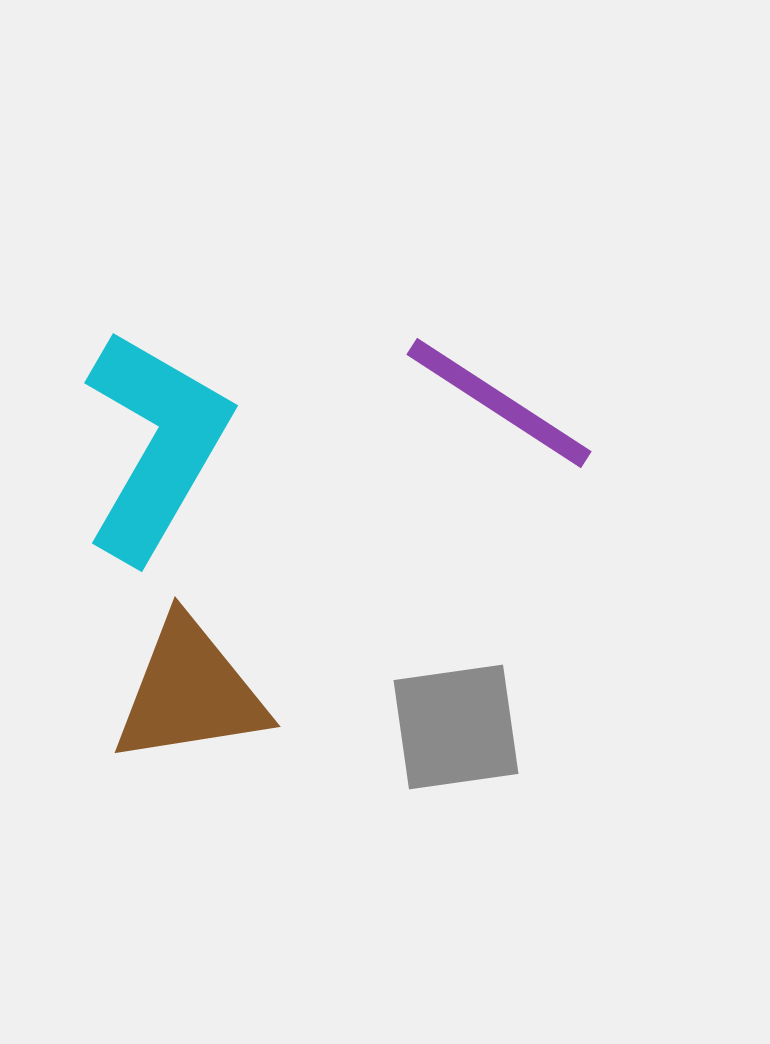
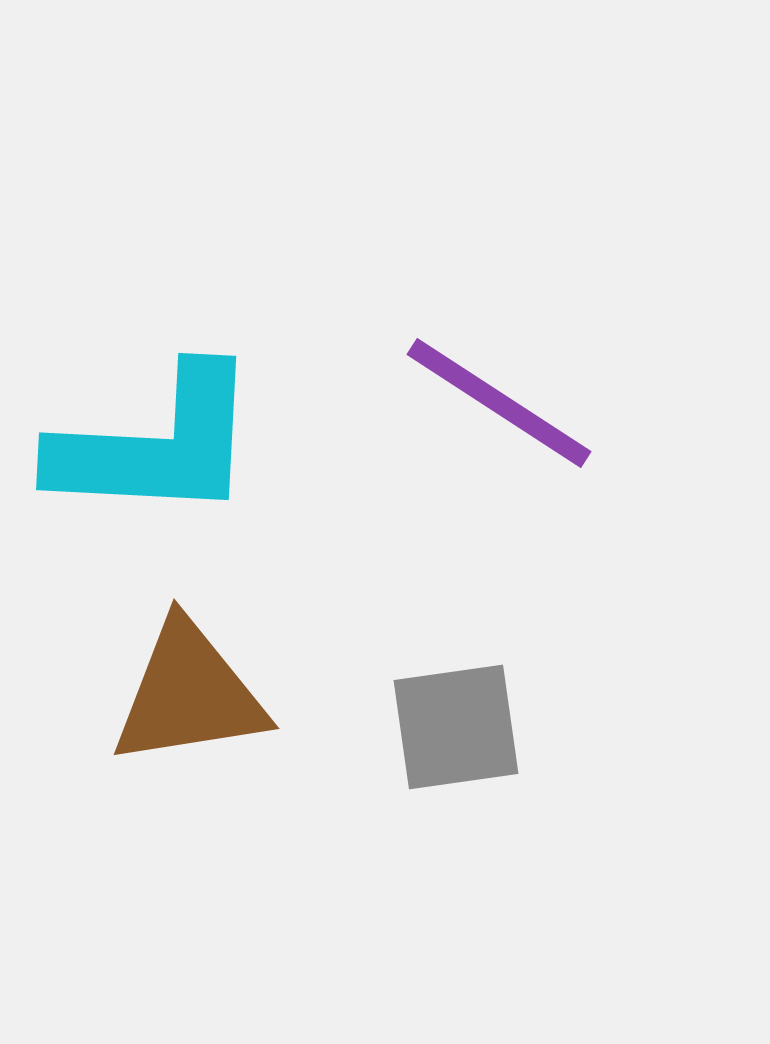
cyan L-shape: rotated 63 degrees clockwise
brown triangle: moved 1 px left, 2 px down
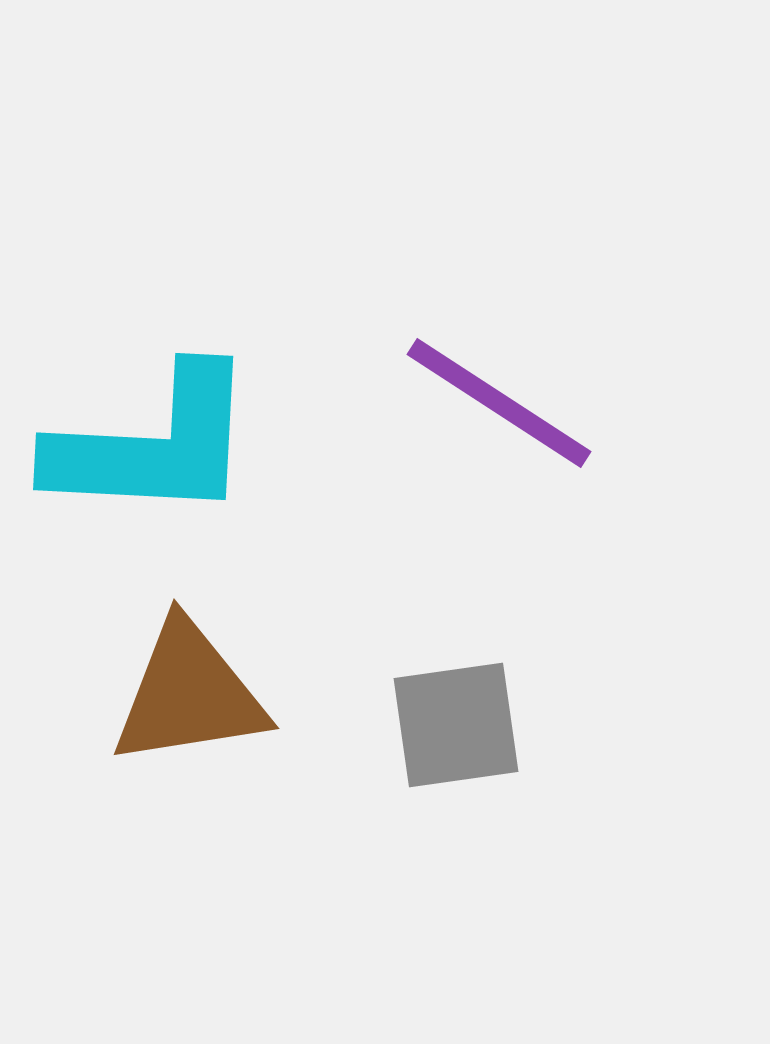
cyan L-shape: moved 3 px left
gray square: moved 2 px up
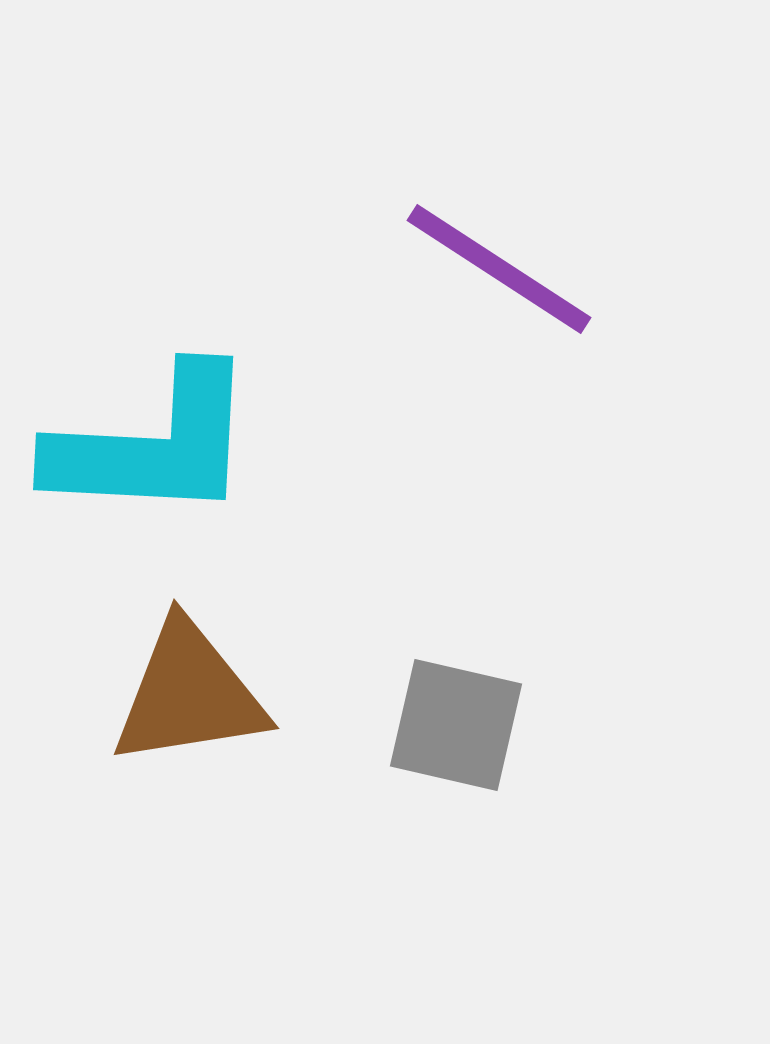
purple line: moved 134 px up
gray square: rotated 21 degrees clockwise
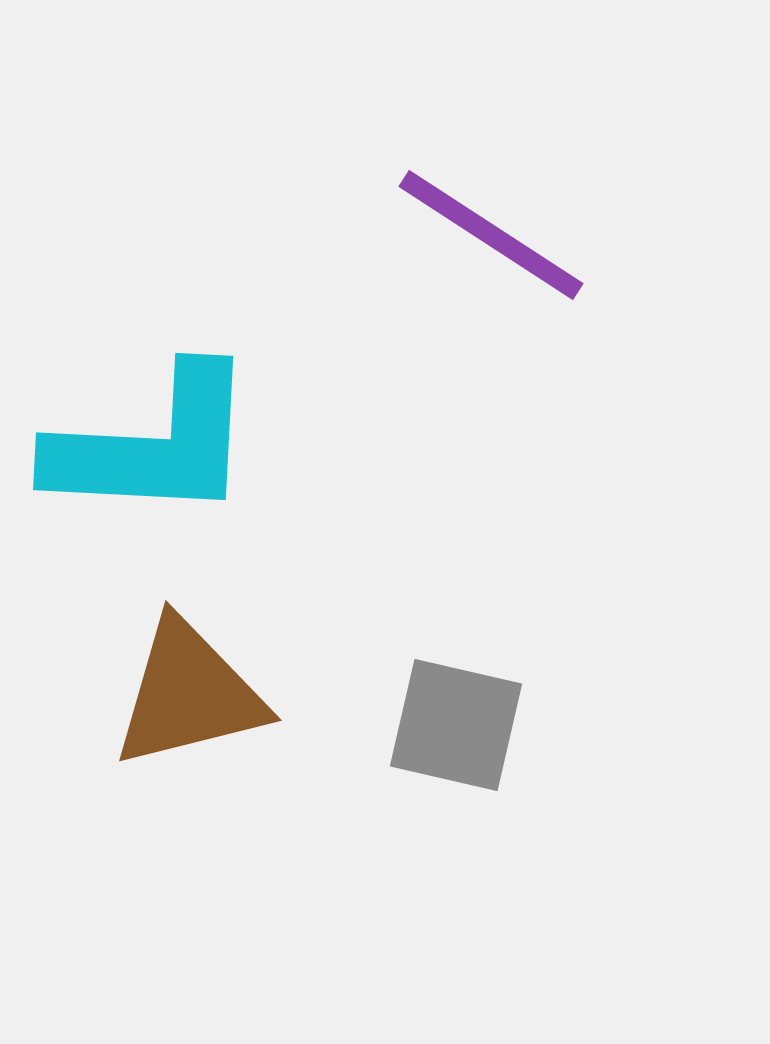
purple line: moved 8 px left, 34 px up
brown triangle: rotated 5 degrees counterclockwise
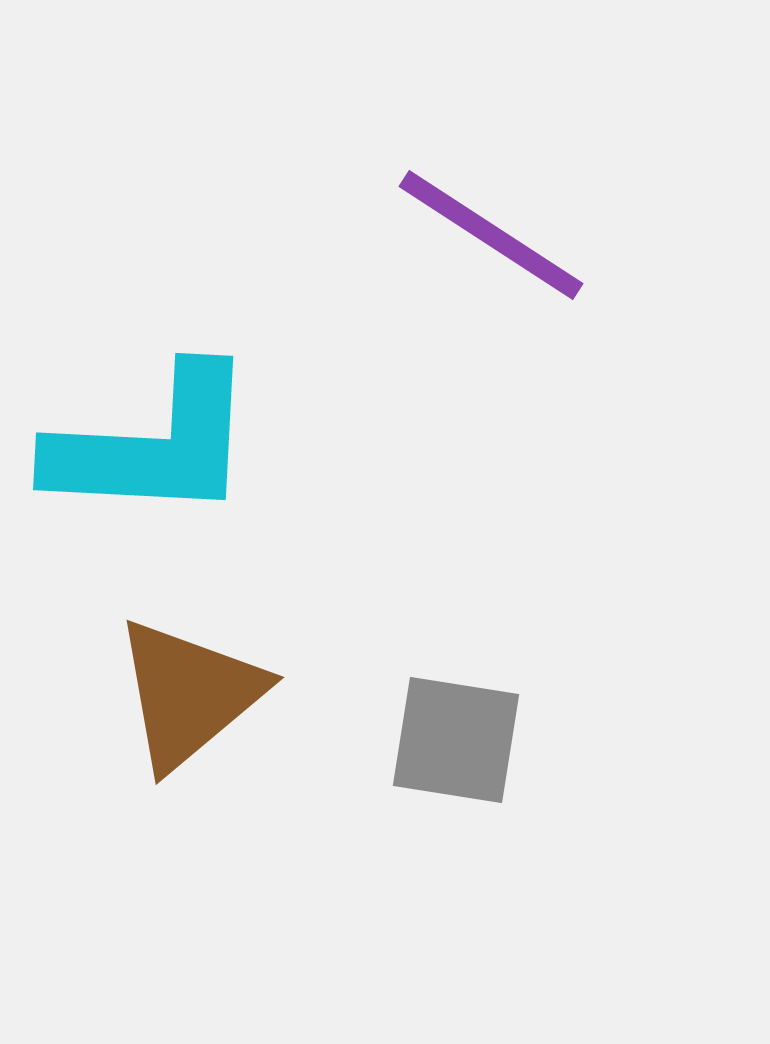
brown triangle: rotated 26 degrees counterclockwise
gray square: moved 15 px down; rotated 4 degrees counterclockwise
